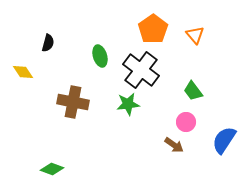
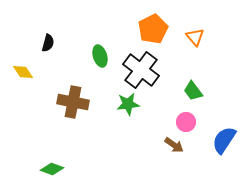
orange pentagon: rotated 8 degrees clockwise
orange triangle: moved 2 px down
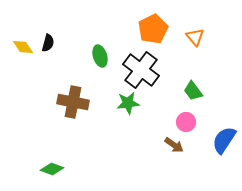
yellow diamond: moved 25 px up
green star: moved 1 px up
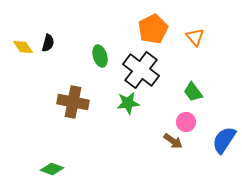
green trapezoid: moved 1 px down
brown arrow: moved 1 px left, 4 px up
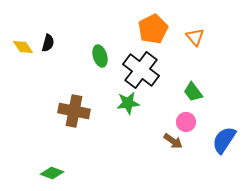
brown cross: moved 1 px right, 9 px down
green diamond: moved 4 px down
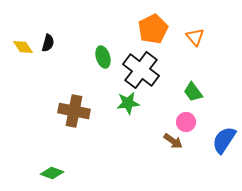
green ellipse: moved 3 px right, 1 px down
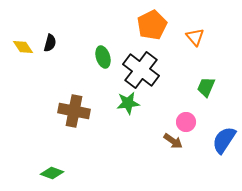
orange pentagon: moved 1 px left, 4 px up
black semicircle: moved 2 px right
green trapezoid: moved 13 px right, 5 px up; rotated 60 degrees clockwise
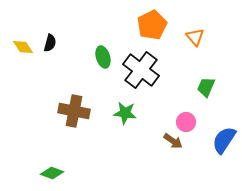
green star: moved 3 px left, 10 px down; rotated 15 degrees clockwise
